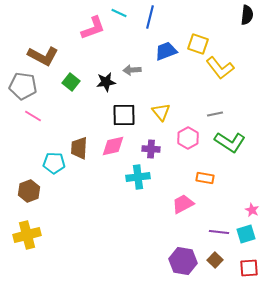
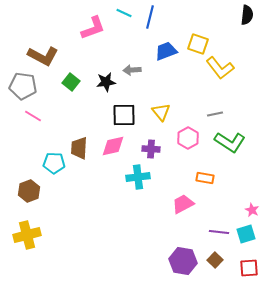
cyan line: moved 5 px right
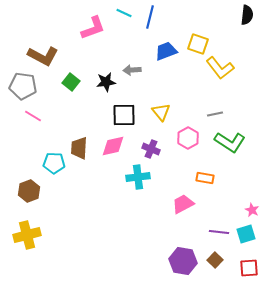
purple cross: rotated 18 degrees clockwise
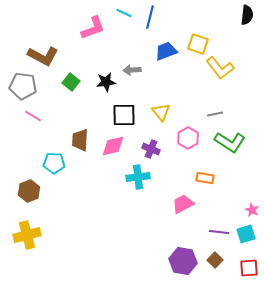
brown trapezoid: moved 1 px right, 8 px up
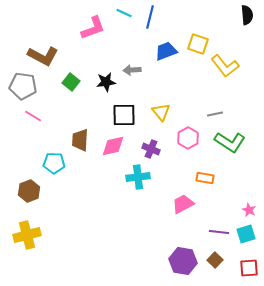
black semicircle: rotated 12 degrees counterclockwise
yellow L-shape: moved 5 px right, 2 px up
pink star: moved 3 px left
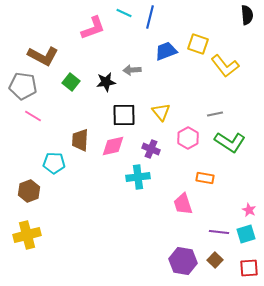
pink trapezoid: rotated 80 degrees counterclockwise
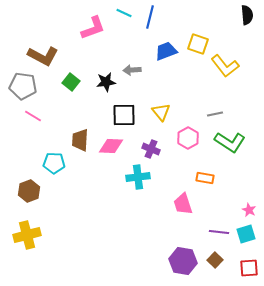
pink diamond: moved 2 px left; rotated 15 degrees clockwise
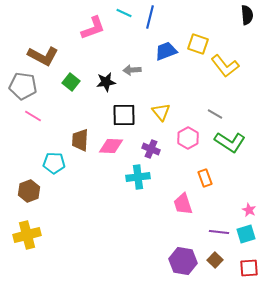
gray line: rotated 42 degrees clockwise
orange rectangle: rotated 60 degrees clockwise
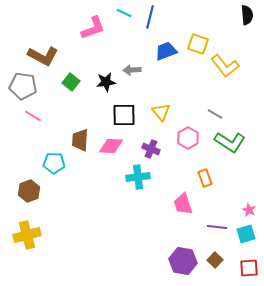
purple line: moved 2 px left, 5 px up
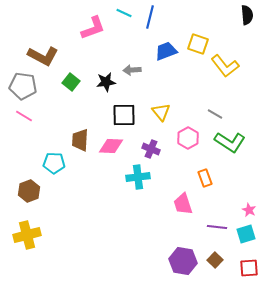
pink line: moved 9 px left
